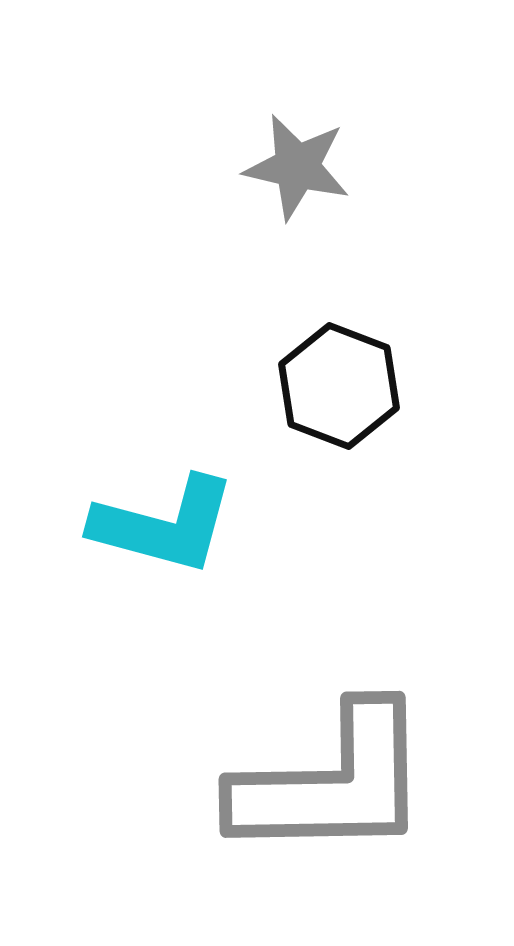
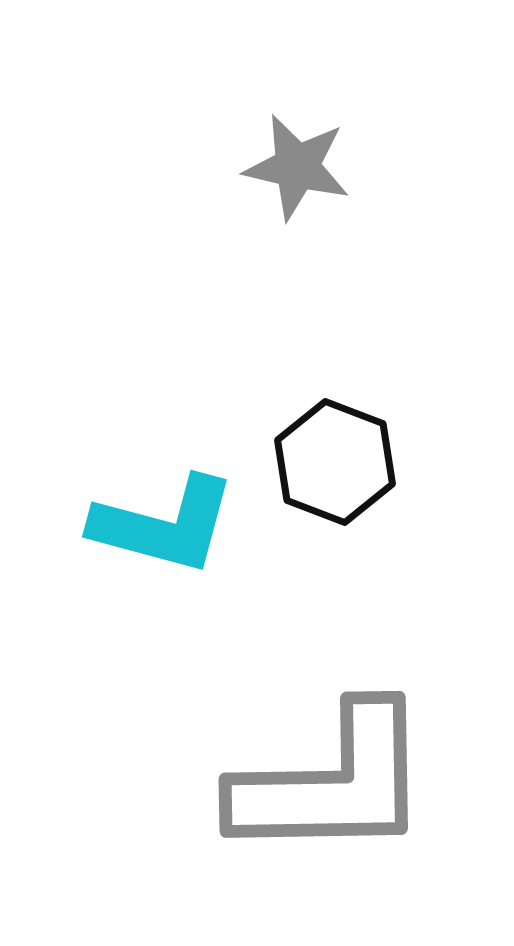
black hexagon: moved 4 px left, 76 px down
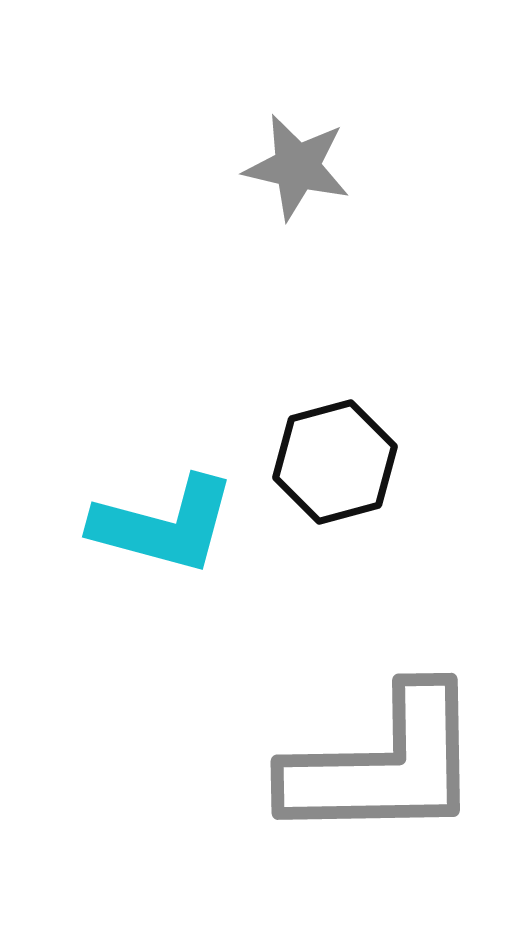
black hexagon: rotated 24 degrees clockwise
gray L-shape: moved 52 px right, 18 px up
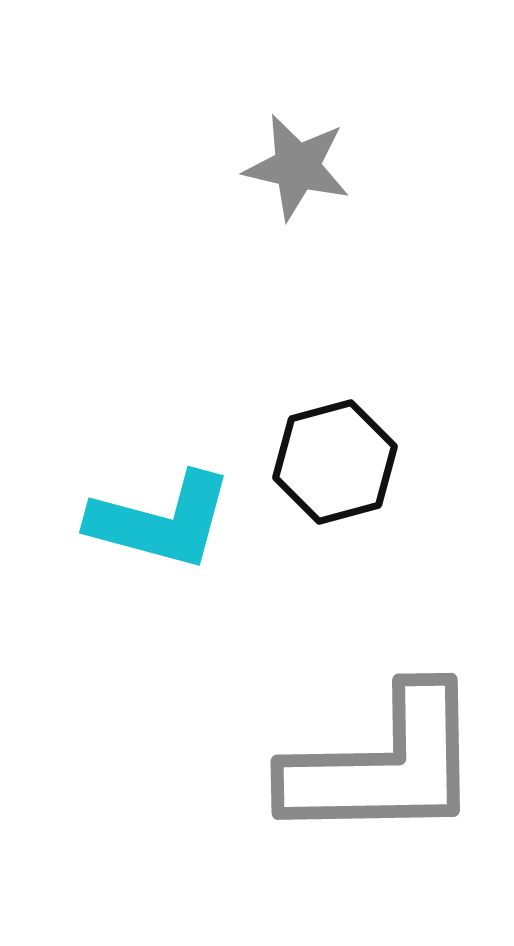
cyan L-shape: moved 3 px left, 4 px up
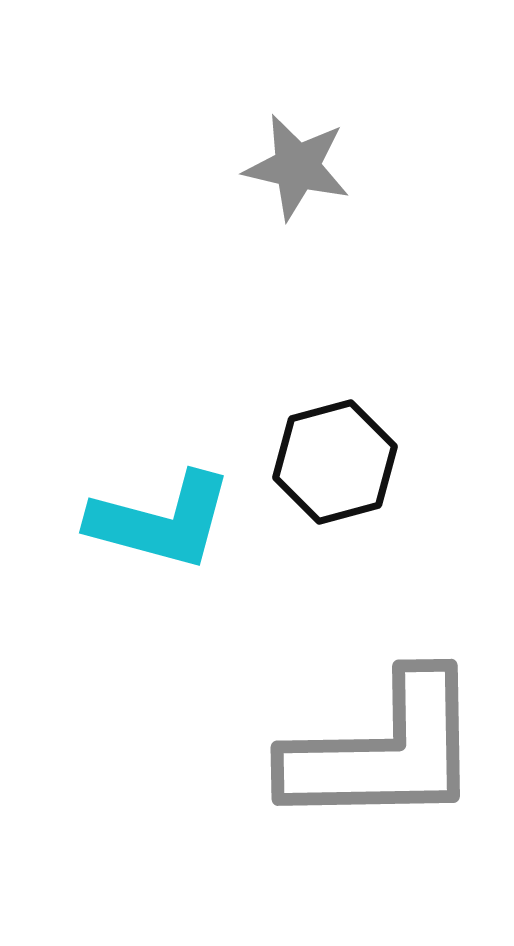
gray L-shape: moved 14 px up
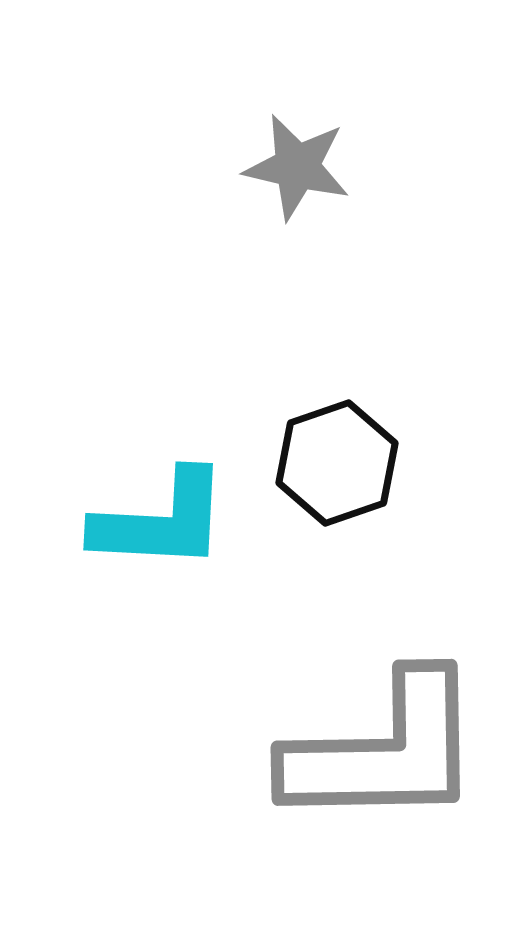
black hexagon: moved 2 px right, 1 px down; rotated 4 degrees counterclockwise
cyan L-shape: rotated 12 degrees counterclockwise
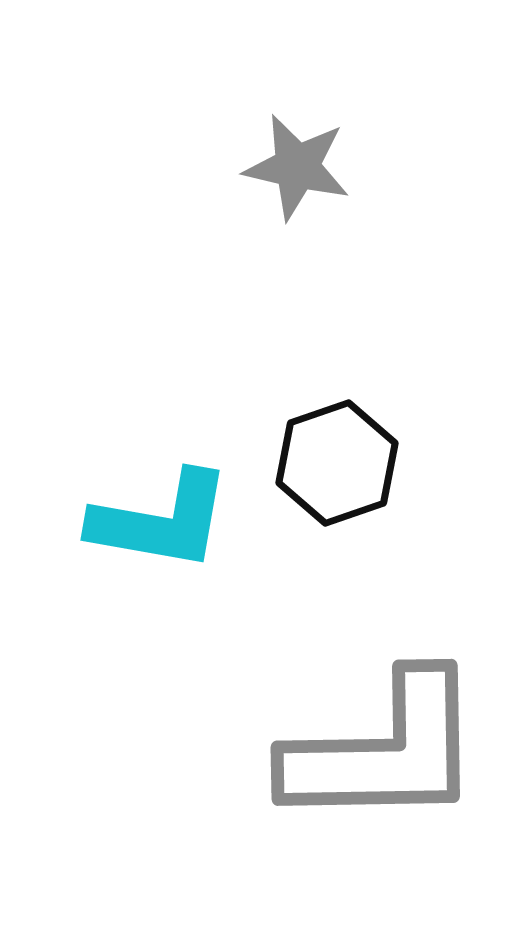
cyan L-shape: rotated 7 degrees clockwise
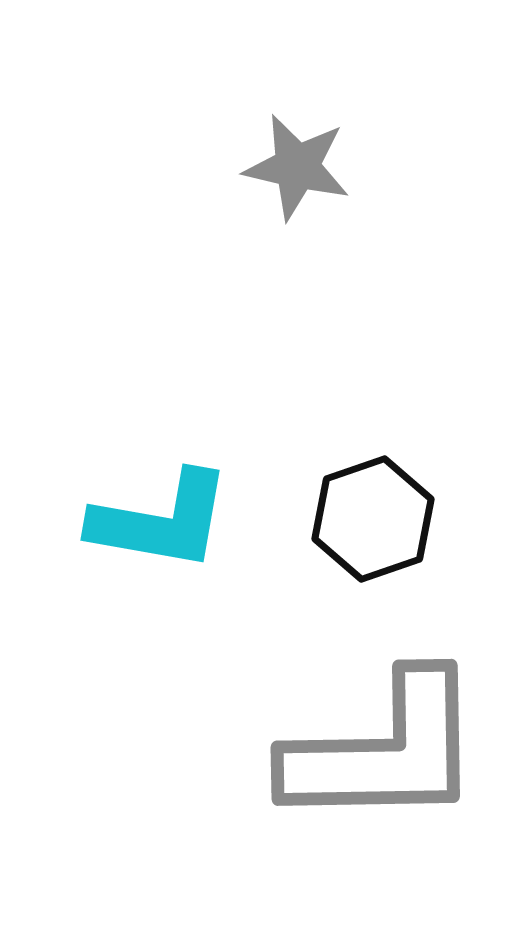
black hexagon: moved 36 px right, 56 px down
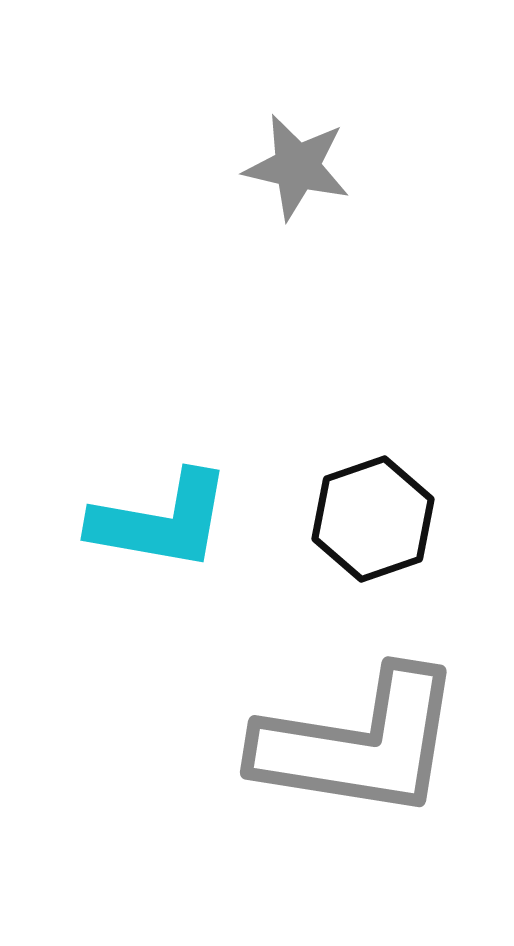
gray L-shape: moved 25 px left, 7 px up; rotated 10 degrees clockwise
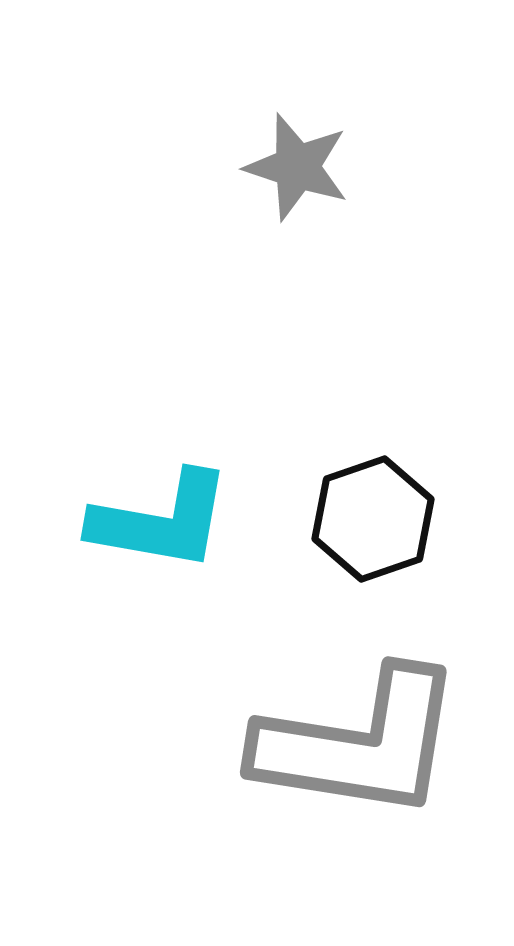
gray star: rotated 5 degrees clockwise
